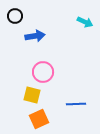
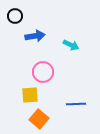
cyan arrow: moved 14 px left, 23 px down
yellow square: moved 2 px left; rotated 18 degrees counterclockwise
orange square: rotated 24 degrees counterclockwise
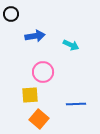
black circle: moved 4 px left, 2 px up
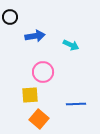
black circle: moved 1 px left, 3 px down
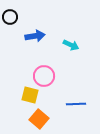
pink circle: moved 1 px right, 4 px down
yellow square: rotated 18 degrees clockwise
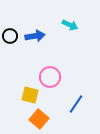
black circle: moved 19 px down
cyan arrow: moved 1 px left, 20 px up
pink circle: moved 6 px right, 1 px down
blue line: rotated 54 degrees counterclockwise
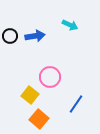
yellow square: rotated 24 degrees clockwise
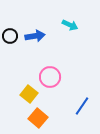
yellow square: moved 1 px left, 1 px up
blue line: moved 6 px right, 2 px down
orange square: moved 1 px left, 1 px up
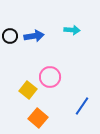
cyan arrow: moved 2 px right, 5 px down; rotated 21 degrees counterclockwise
blue arrow: moved 1 px left
yellow square: moved 1 px left, 4 px up
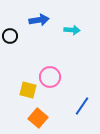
blue arrow: moved 5 px right, 16 px up
yellow square: rotated 24 degrees counterclockwise
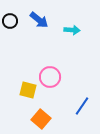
blue arrow: rotated 48 degrees clockwise
black circle: moved 15 px up
orange square: moved 3 px right, 1 px down
